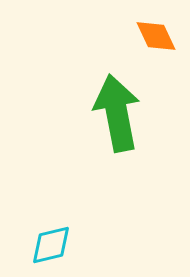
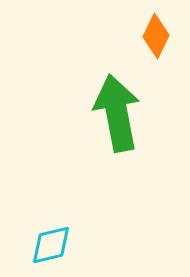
orange diamond: rotated 51 degrees clockwise
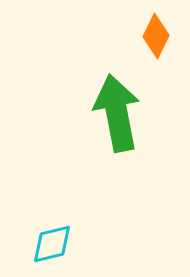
cyan diamond: moved 1 px right, 1 px up
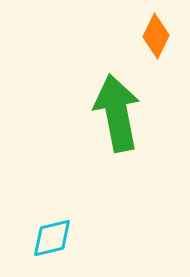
cyan diamond: moved 6 px up
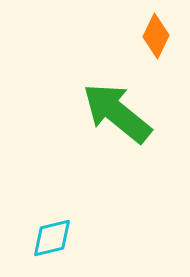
green arrow: rotated 40 degrees counterclockwise
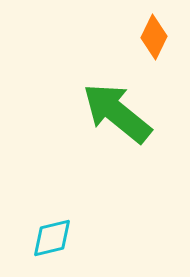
orange diamond: moved 2 px left, 1 px down
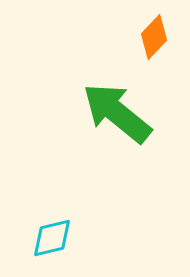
orange diamond: rotated 18 degrees clockwise
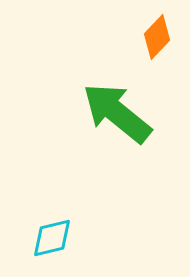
orange diamond: moved 3 px right
